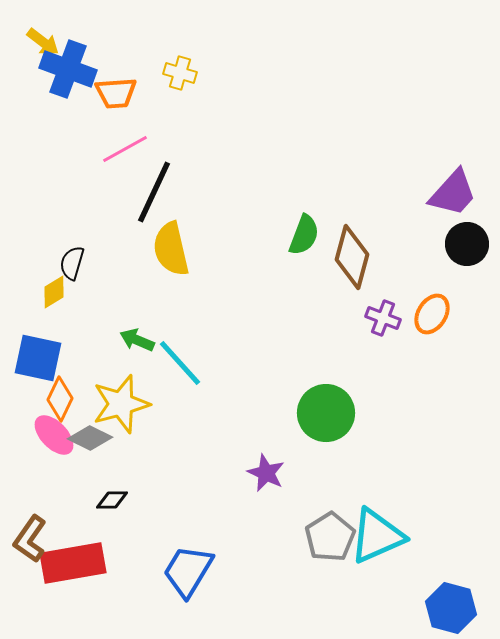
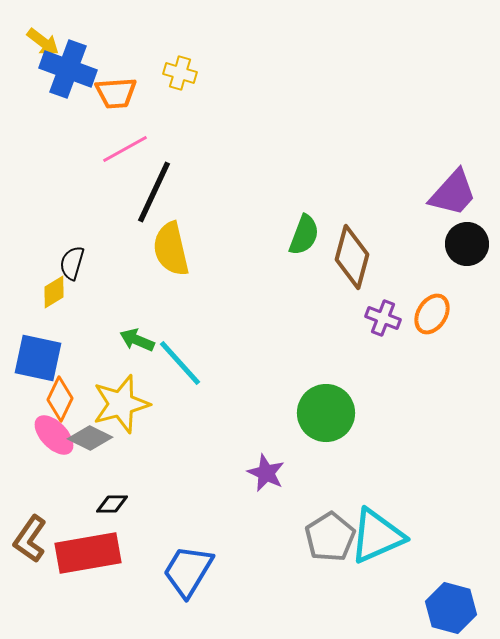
black diamond: moved 4 px down
red rectangle: moved 15 px right, 10 px up
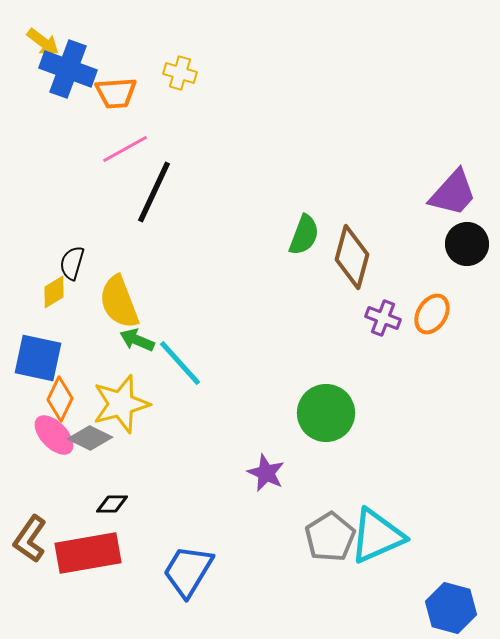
yellow semicircle: moved 52 px left, 53 px down; rotated 8 degrees counterclockwise
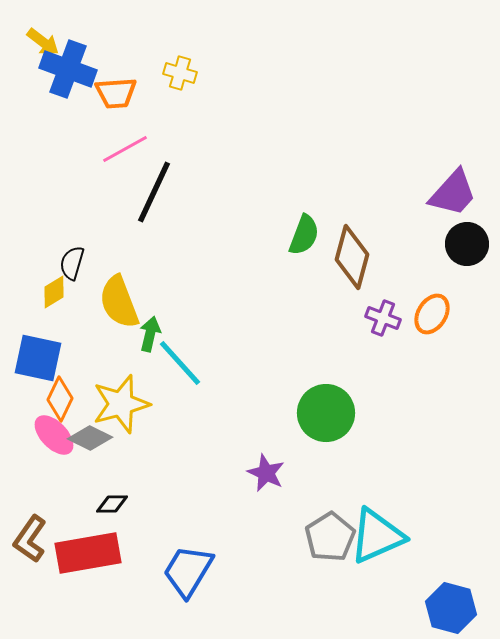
green arrow: moved 13 px right, 6 px up; rotated 80 degrees clockwise
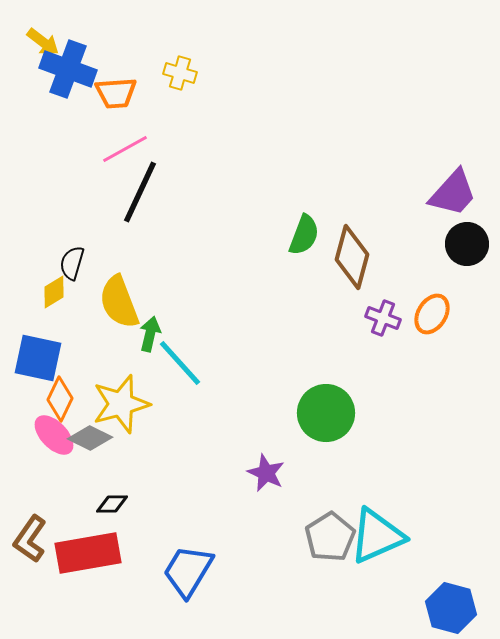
black line: moved 14 px left
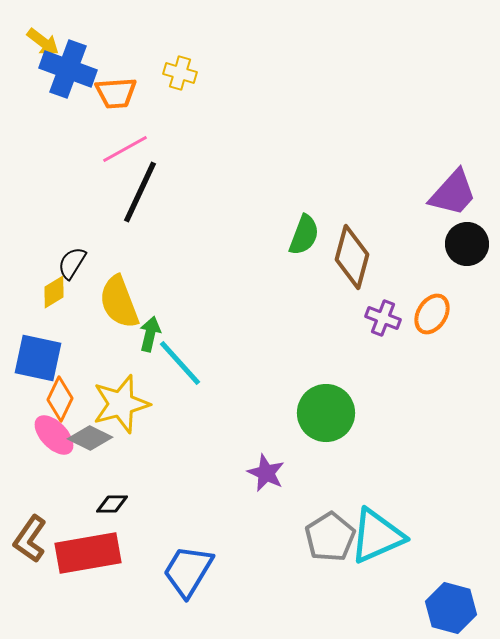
black semicircle: rotated 16 degrees clockwise
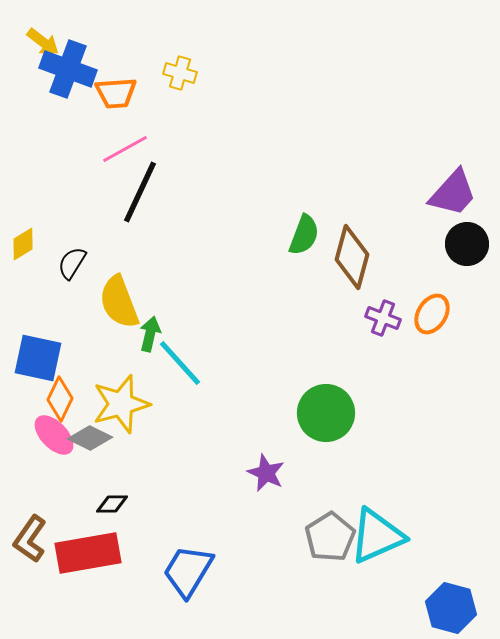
yellow diamond: moved 31 px left, 48 px up
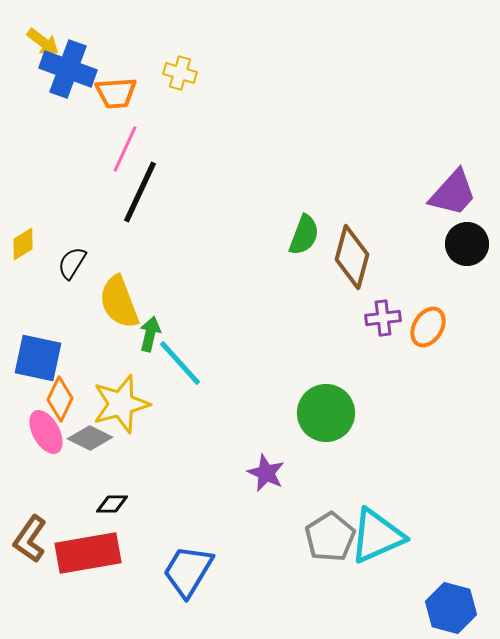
pink line: rotated 36 degrees counterclockwise
orange ellipse: moved 4 px left, 13 px down
purple cross: rotated 28 degrees counterclockwise
pink ellipse: moved 8 px left, 3 px up; rotated 15 degrees clockwise
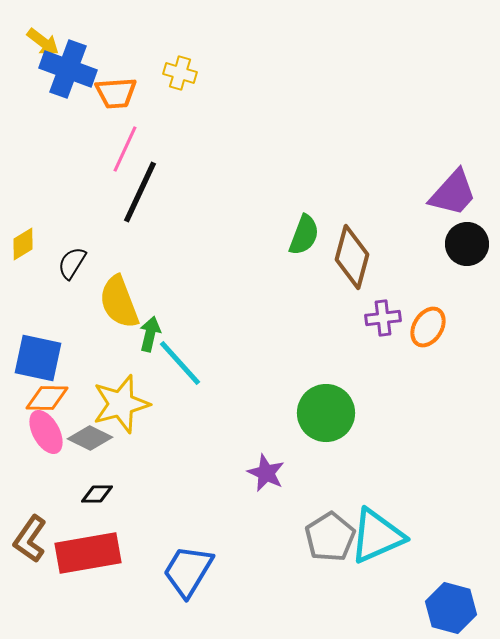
orange diamond: moved 13 px left, 1 px up; rotated 66 degrees clockwise
black diamond: moved 15 px left, 10 px up
